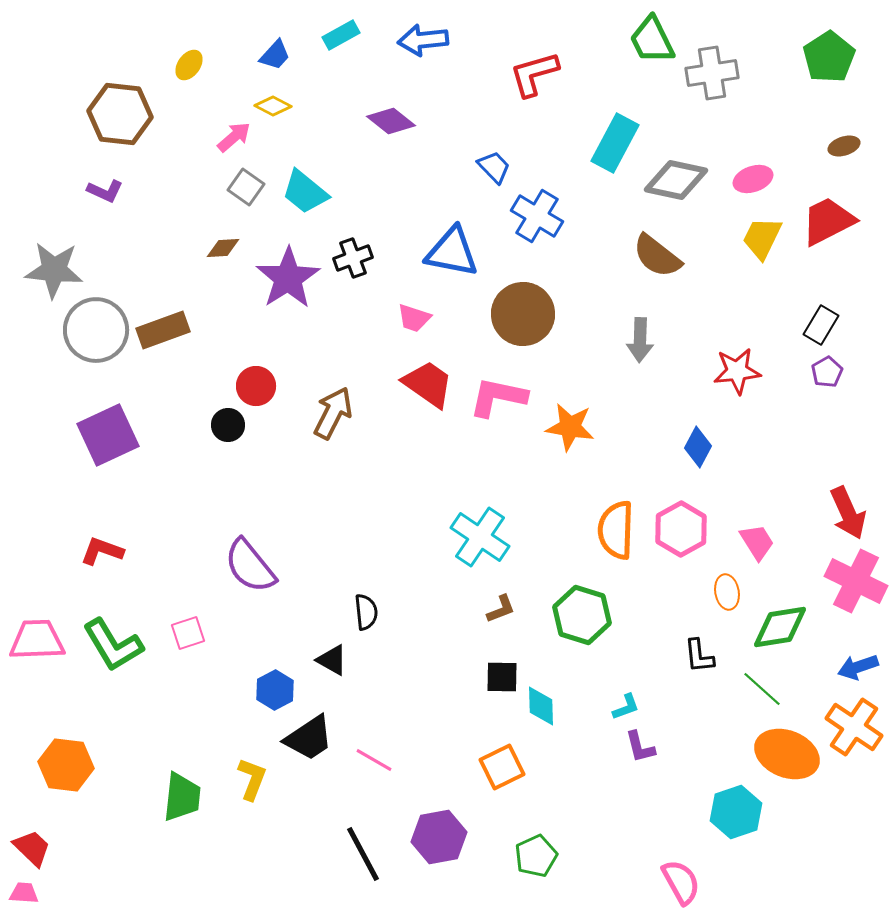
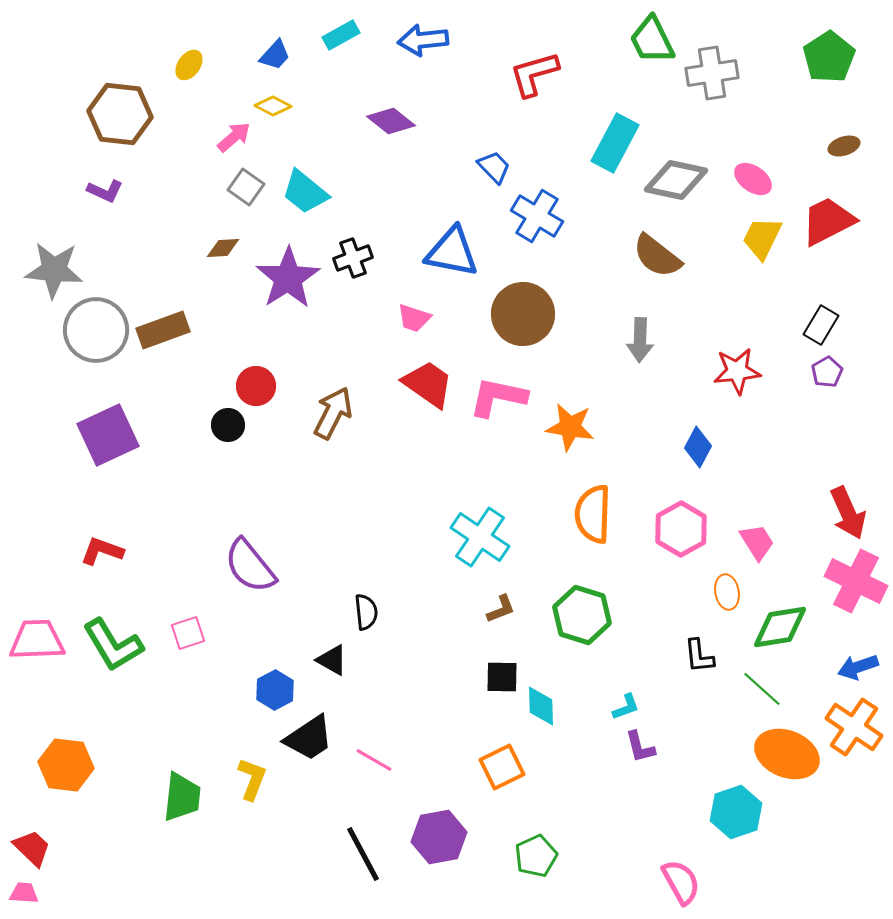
pink ellipse at (753, 179): rotated 54 degrees clockwise
orange semicircle at (616, 530): moved 23 px left, 16 px up
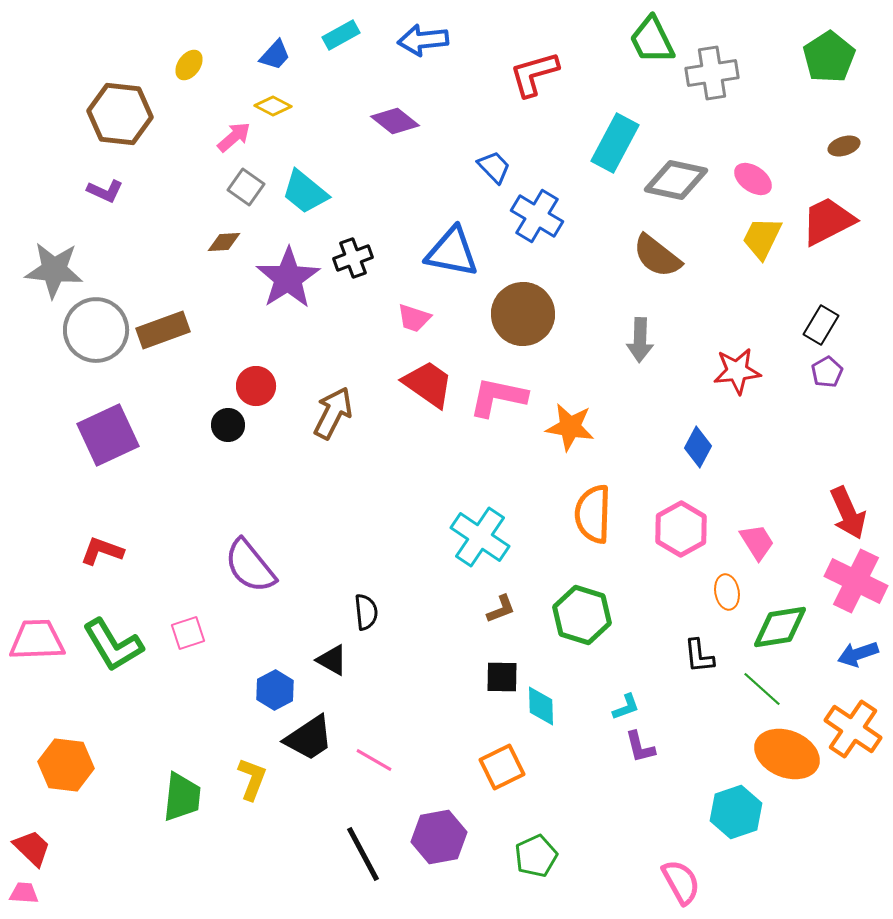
purple diamond at (391, 121): moved 4 px right
brown diamond at (223, 248): moved 1 px right, 6 px up
blue arrow at (858, 667): moved 13 px up
orange cross at (854, 727): moved 1 px left, 2 px down
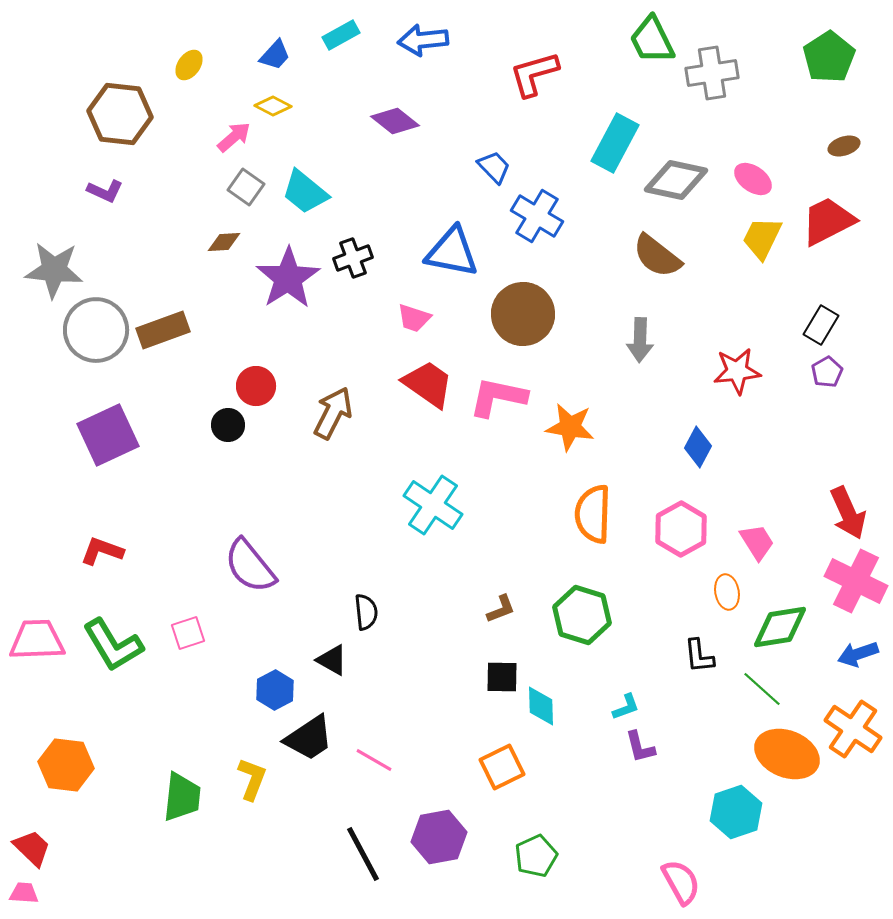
cyan cross at (480, 537): moved 47 px left, 32 px up
